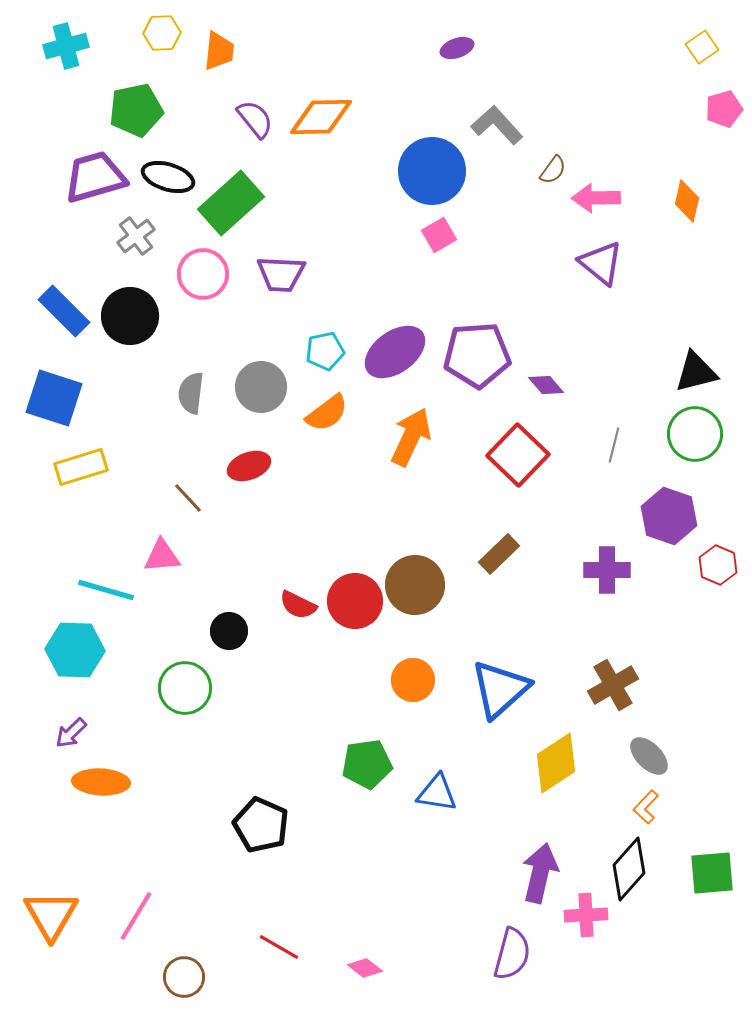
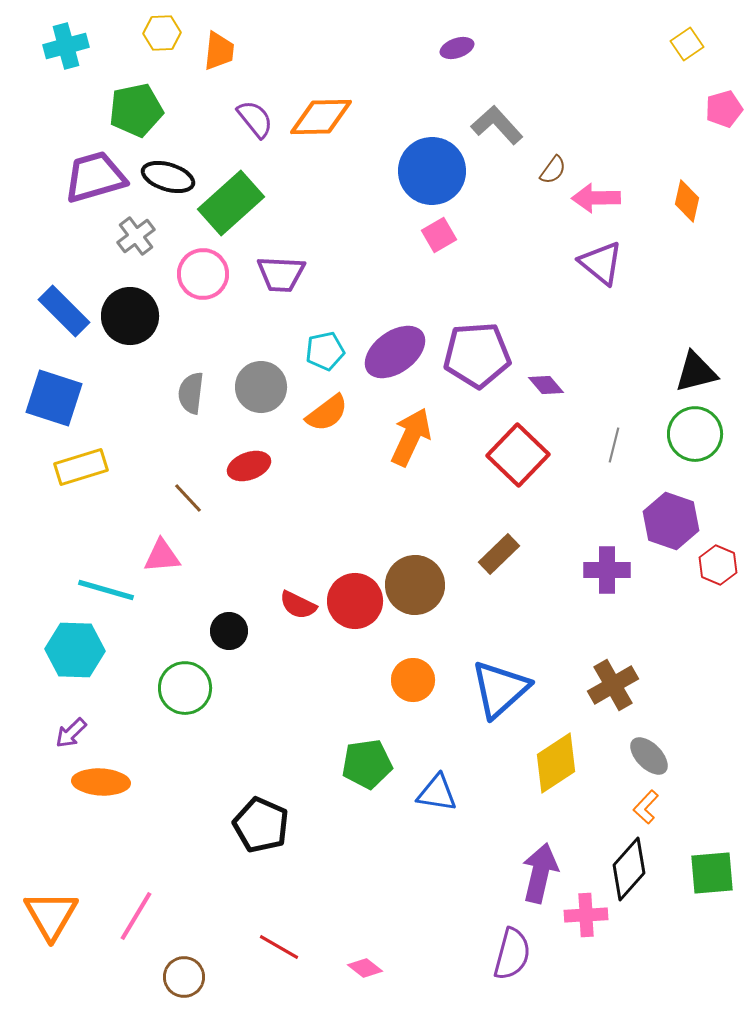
yellow square at (702, 47): moved 15 px left, 3 px up
purple hexagon at (669, 516): moved 2 px right, 5 px down
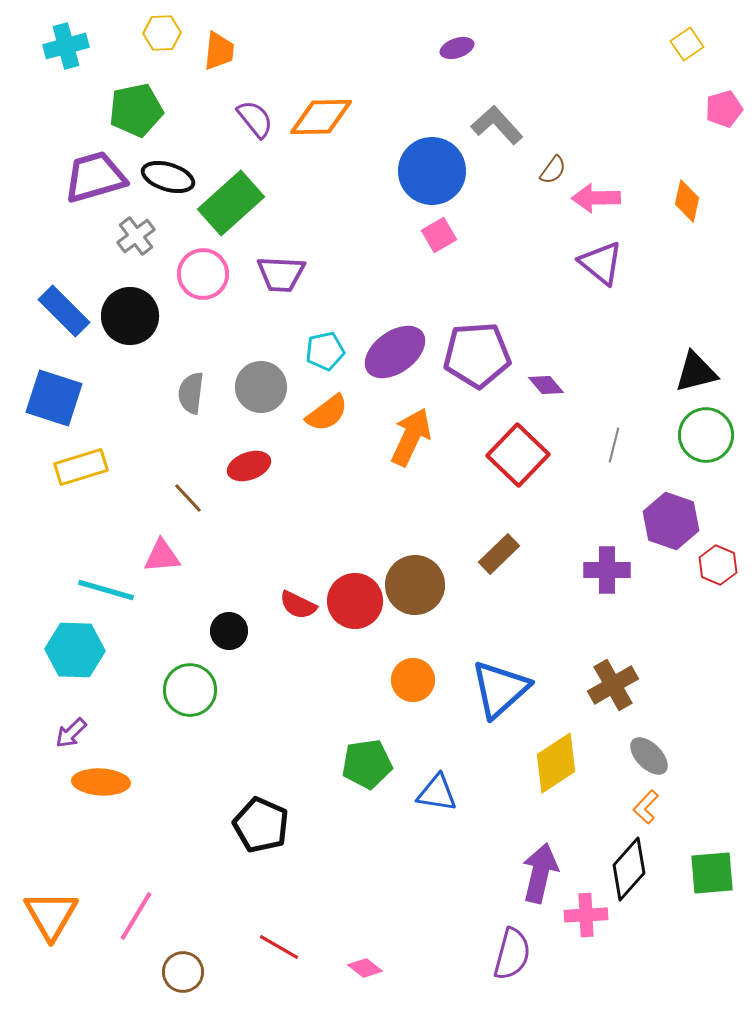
green circle at (695, 434): moved 11 px right, 1 px down
green circle at (185, 688): moved 5 px right, 2 px down
brown circle at (184, 977): moved 1 px left, 5 px up
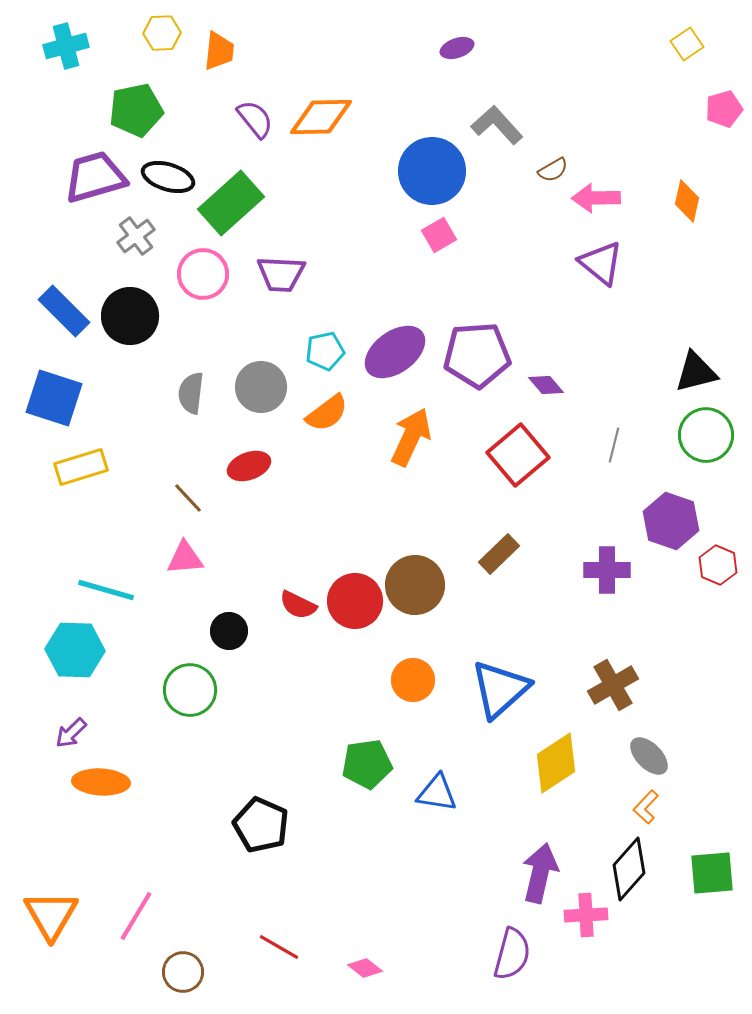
brown semicircle at (553, 170): rotated 24 degrees clockwise
red square at (518, 455): rotated 6 degrees clockwise
pink triangle at (162, 556): moved 23 px right, 2 px down
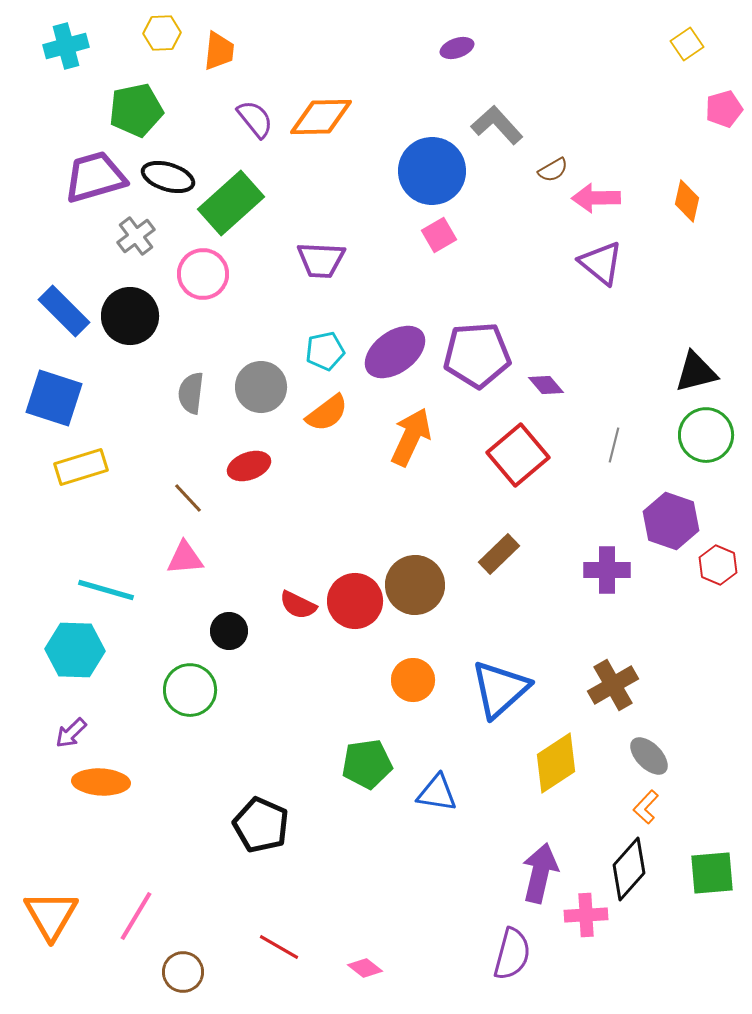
purple trapezoid at (281, 274): moved 40 px right, 14 px up
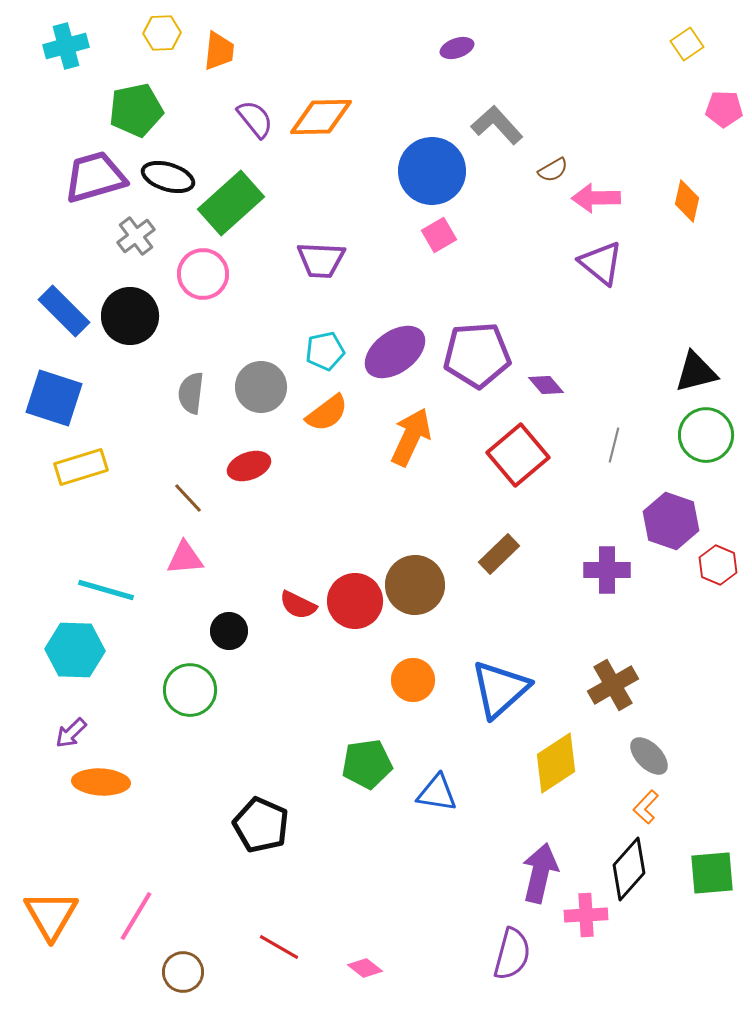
pink pentagon at (724, 109): rotated 18 degrees clockwise
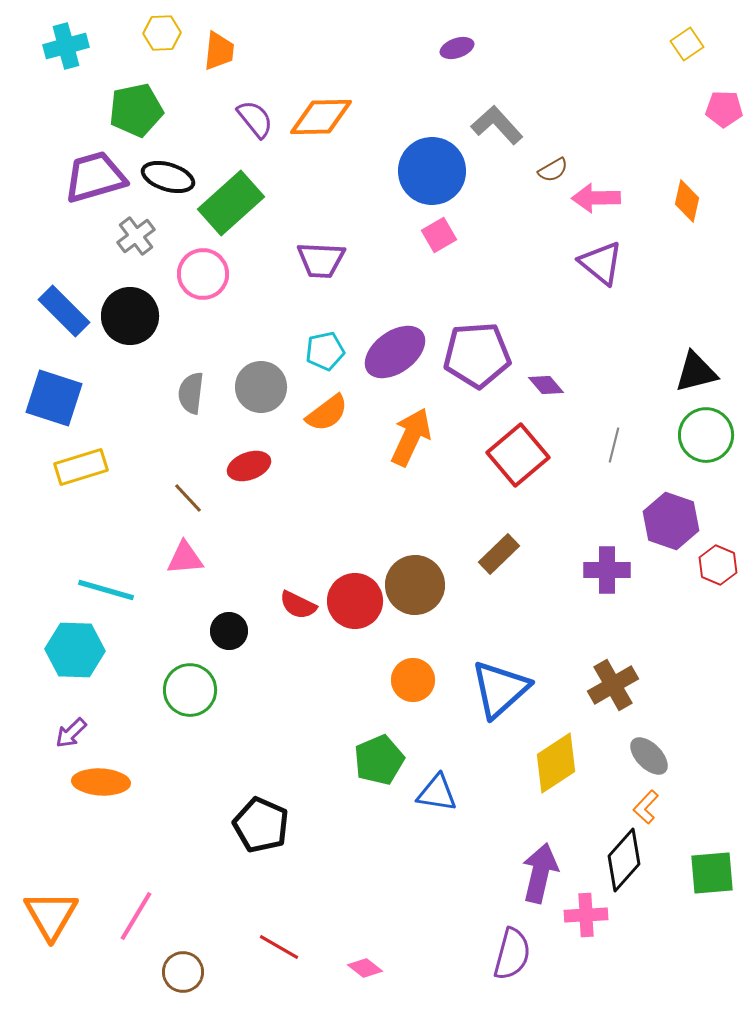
green pentagon at (367, 764): moved 12 px right, 4 px up; rotated 15 degrees counterclockwise
black diamond at (629, 869): moved 5 px left, 9 px up
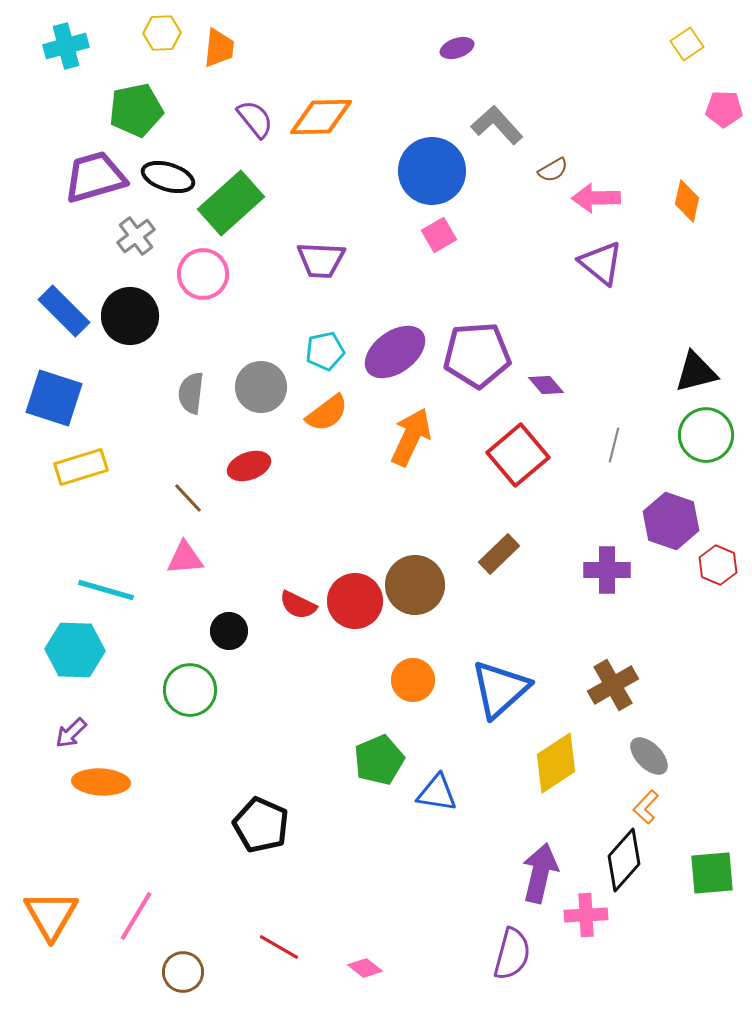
orange trapezoid at (219, 51): moved 3 px up
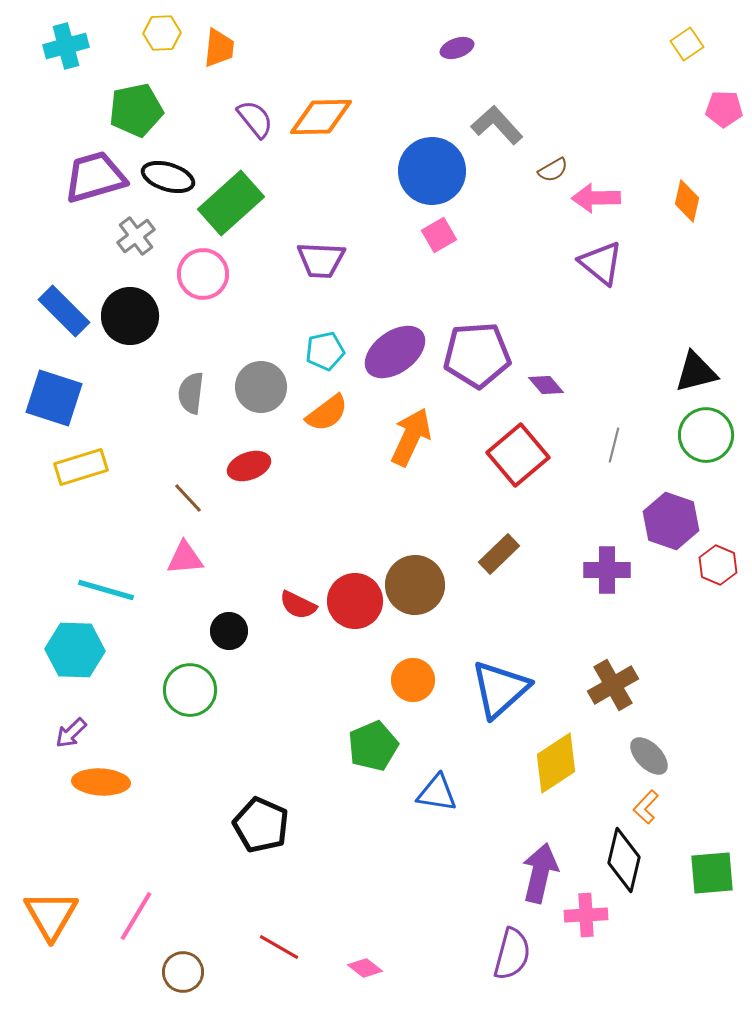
green pentagon at (379, 760): moved 6 px left, 14 px up
black diamond at (624, 860): rotated 28 degrees counterclockwise
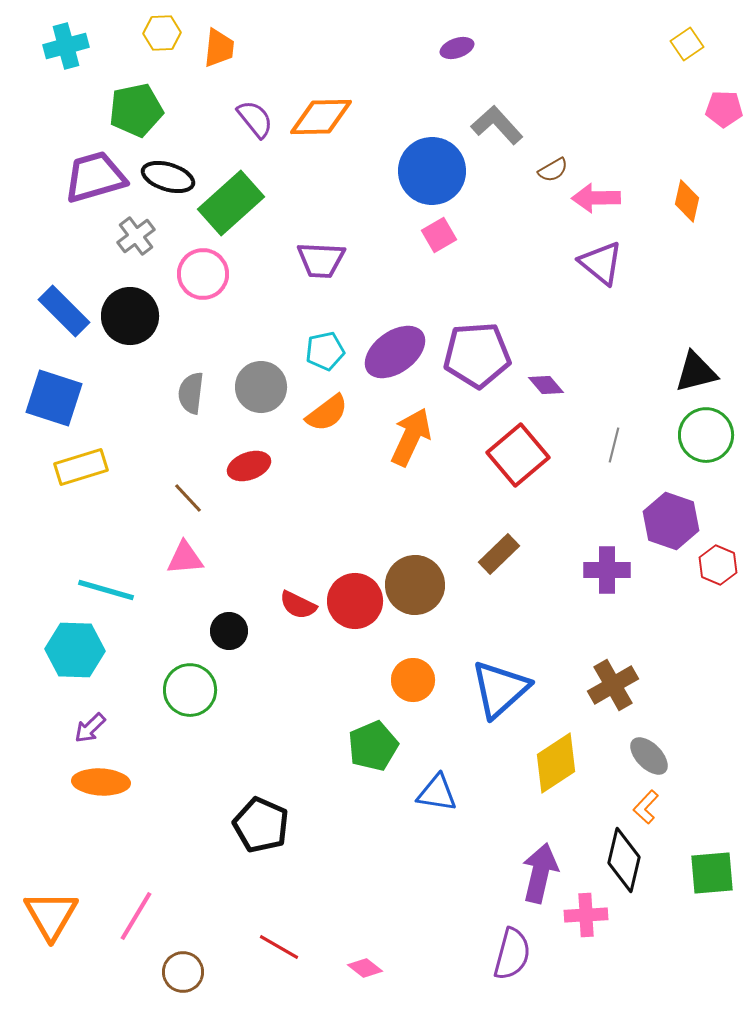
purple arrow at (71, 733): moved 19 px right, 5 px up
